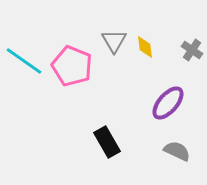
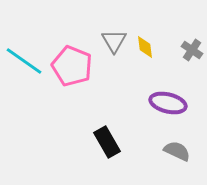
purple ellipse: rotated 63 degrees clockwise
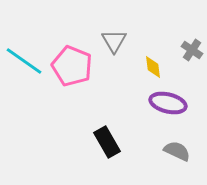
yellow diamond: moved 8 px right, 20 px down
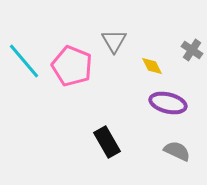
cyan line: rotated 15 degrees clockwise
yellow diamond: moved 1 px left, 1 px up; rotated 20 degrees counterclockwise
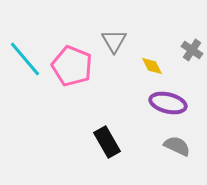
cyan line: moved 1 px right, 2 px up
gray semicircle: moved 5 px up
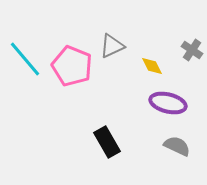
gray triangle: moved 2 px left, 5 px down; rotated 36 degrees clockwise
